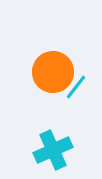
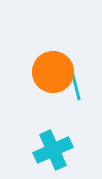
cyan line: rotated 52 degrees counterclockwise
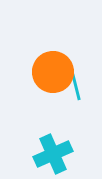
cyan cross: moved 4 px down
